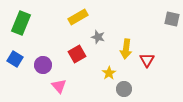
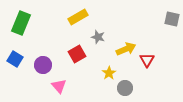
yellow arrow: rotated 120 degrees counterclockwise
gray circle: moved 1 px right, 1 px up
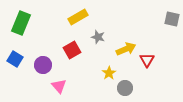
red square: moved 5 px left, 4 px up
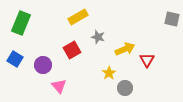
yellow arrow: moved 1 px left
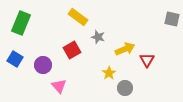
yellow rectangle: rotated 66 degrees clockwise
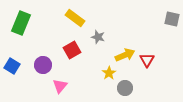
yellow rectangle: moved 3 px left, 1 px down
yellow arrow: moved 6 px down
blue square: moved 3 px left, 7 px down
pink triangle: moved 1 px right; rotated 21 degrees clockwise
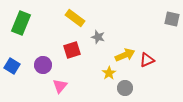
red square: rotated 12 degrees clockwise
red triangle: rotated 35 degrees clockwise
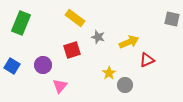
yellow arrow: moved 4 px right, 13 px up
gray circle: moved 3 px up
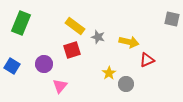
yellow rectangle: moved 8 px down
yellow arrow: rotated 36 degrees clockwise
purple circle: moved 1 px right, 1 px up
gray circle: moved 1 px right, 1 px up
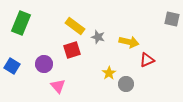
pink triangle: moved 2 px left; rotated 21 degrees counterclockwise
